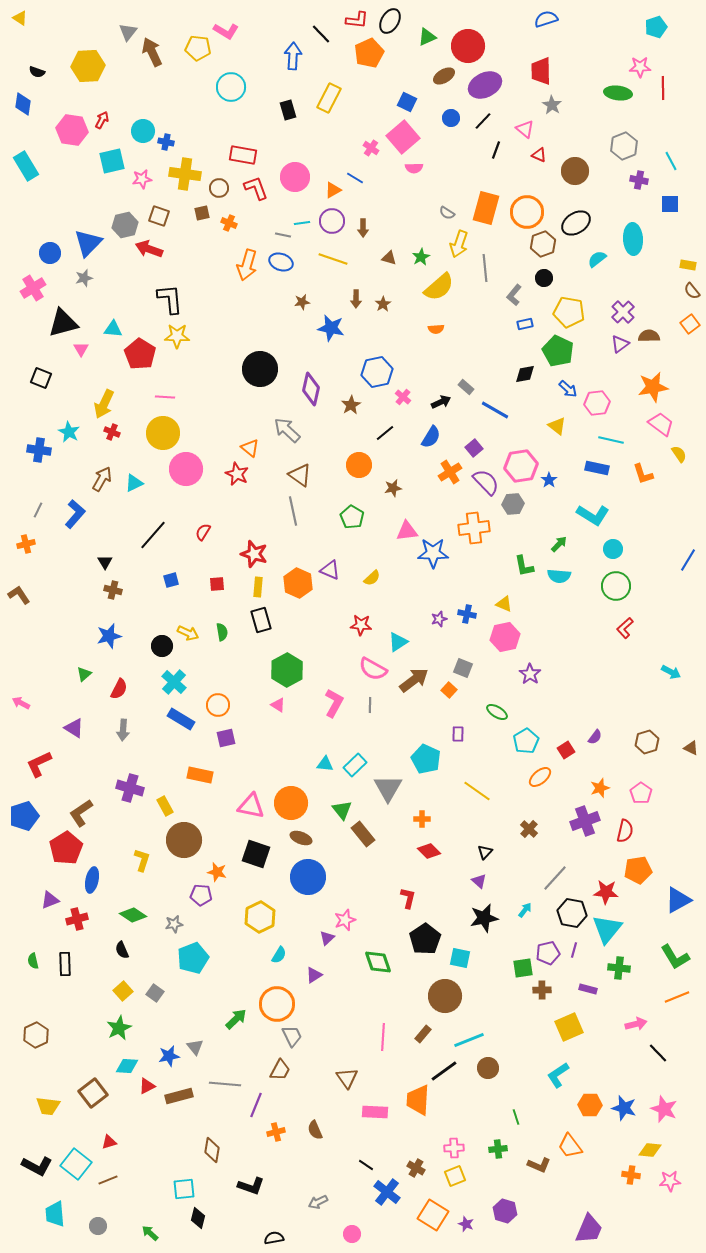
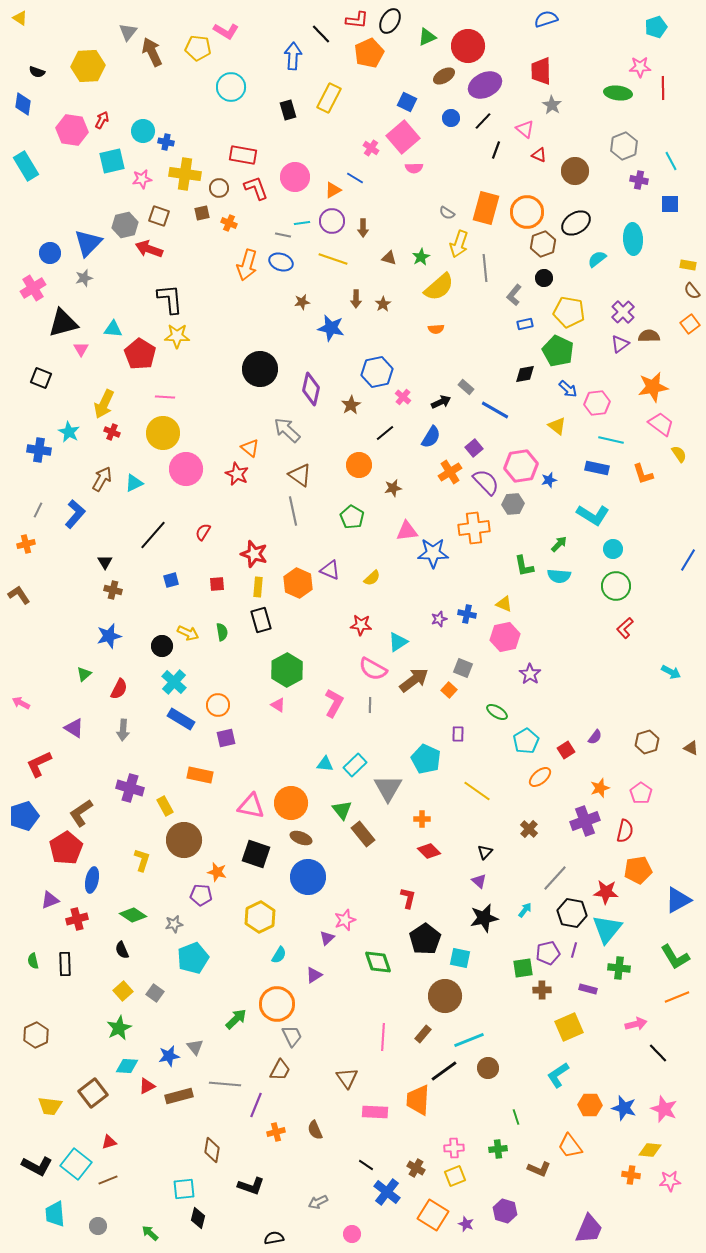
blue star at (549, 480): rotated 21 degrees clockwise
yellow trapezoid at (48, 1106): moved 2 px right
brown L-shape at (539, 1165): moved 4 px down
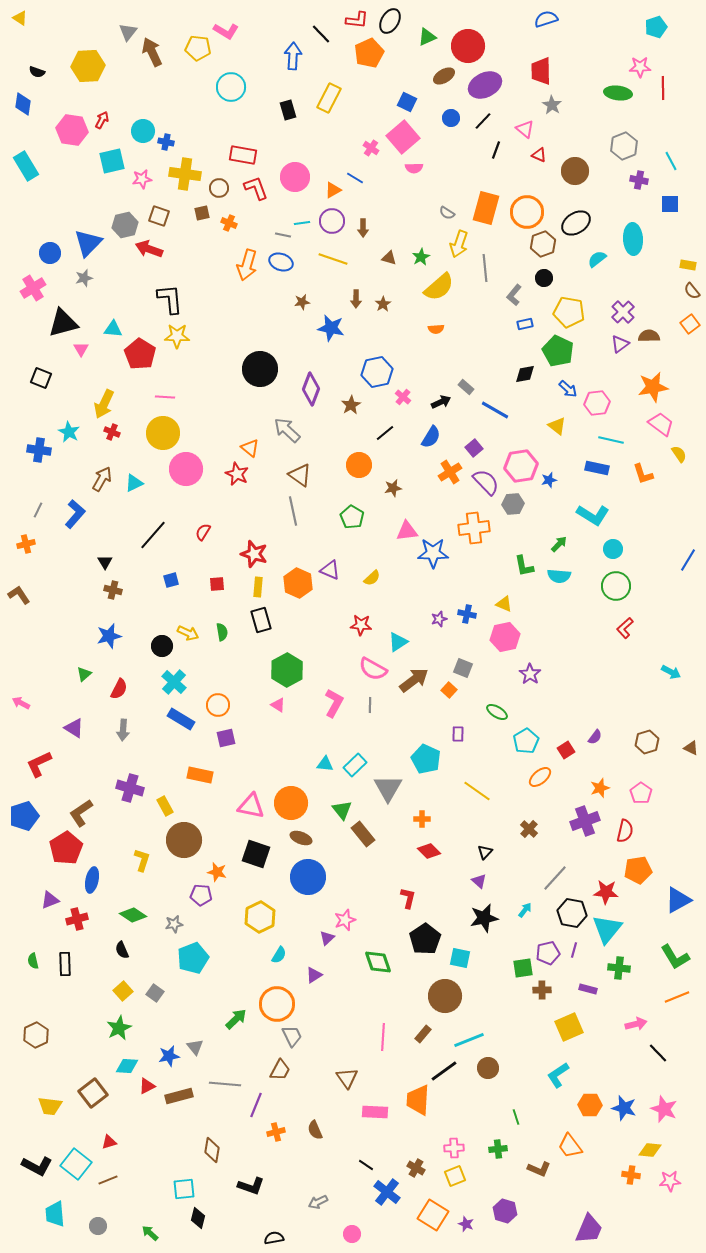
purple diamond at (311, 389): rotated 8 degrees clockwise
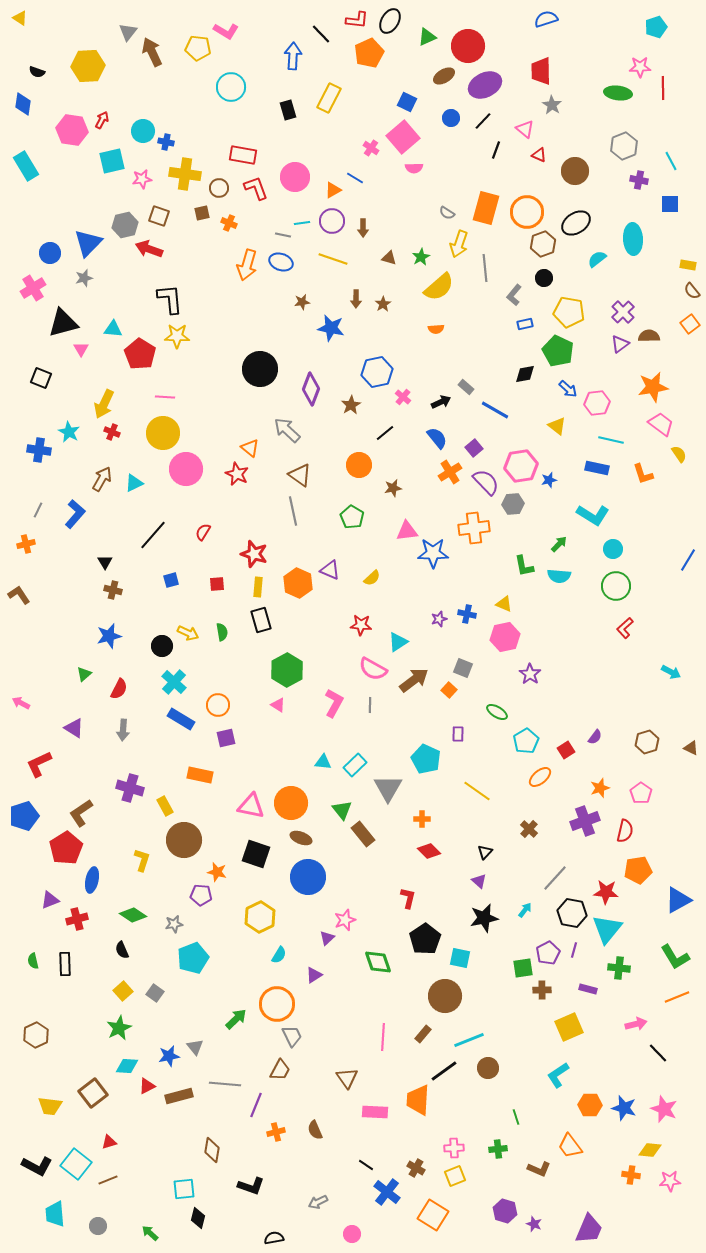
blue semicircle at (431, 437): moved 6 px right, 1 px down; rotated 70 degrees counterclockwise
cyan triangle at (325, 764): moved 2 px left, 2 px up
purple pentagon at (548, 953): rotated 15 degrees counterclockwise
purple star at (466, 1224): moved 68 px right
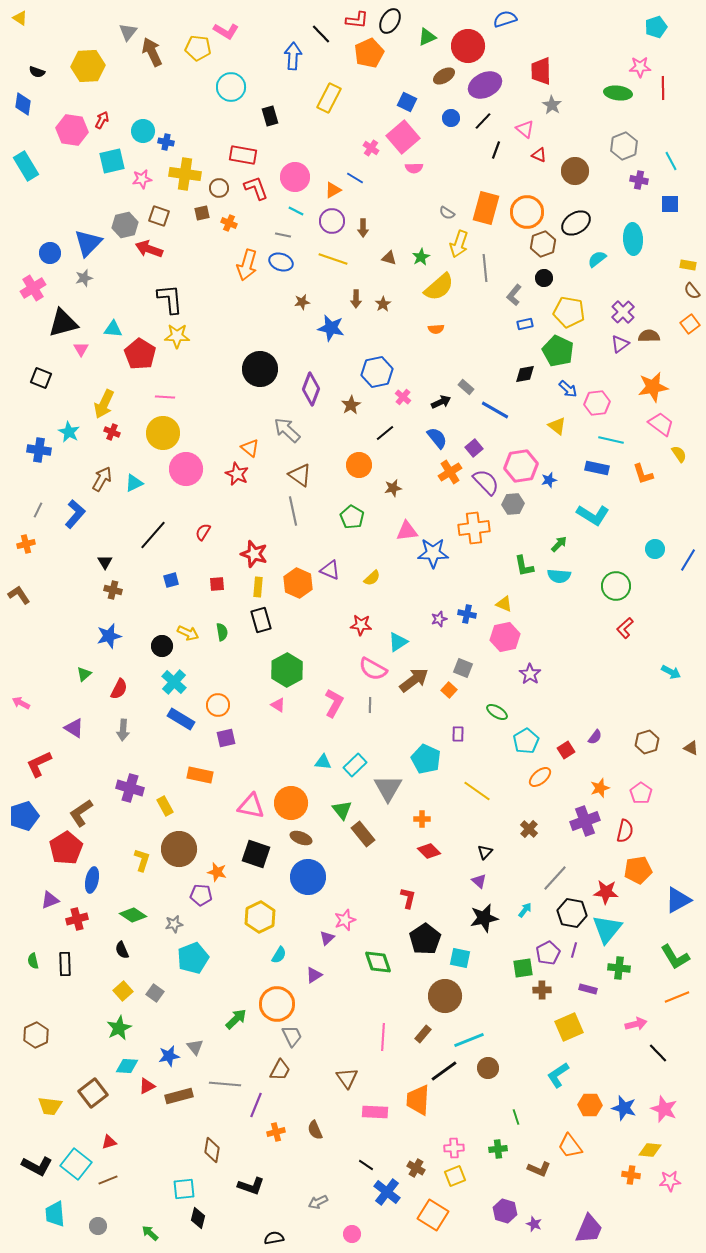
blue semicircle at (546, 19): moved 41 px left
black rectangle at (288, 110): moved 18 px left, 6 px down
cyan line at (302, 223): moved 6 px left, 12 px up; rotated 35 degrees clockwise
cyan circle at (613, 549): moved 42 px right
brown circle at (184, 840): moved 5 px left, 9 px down
